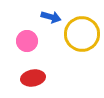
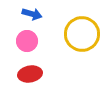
blue arrow: moved 19 px left, 3 px up
red ellipse: moved 3 px left, 4 px up
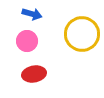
red ellipse: moved 4 px right
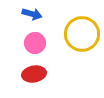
pink circle: moved 8 px right, 2 px down
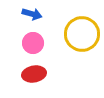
pink circle: moved 2 px left
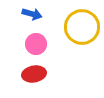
yellow circle: moved 7 px up
pink circle: moved 3 px right, 1 px down
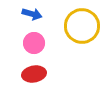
yellow circle: moved 1 px up
pink circle: moved 2 px left, 1 px up
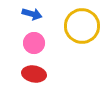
red ellipse: rotated 20 degrees clockwise
